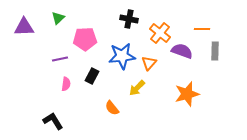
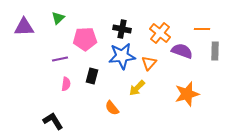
black cross: moved 7 px left, 10 px down
black rectangle: rotated 14 degrees counterclockwise
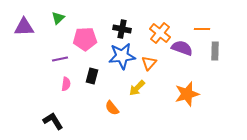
purple semicircle: moved 3 px up
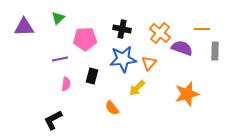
blue star: moved 1 px right, 3 px down
black L-shape: moved 1 px up; rotated 85 degrees counterclockwise
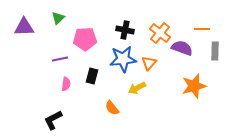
black cross: moved 3 px right, 1 px down
yellow arrow: rotated 18 degrees clockwise
orange star: moved 7 px right, 8 px up
